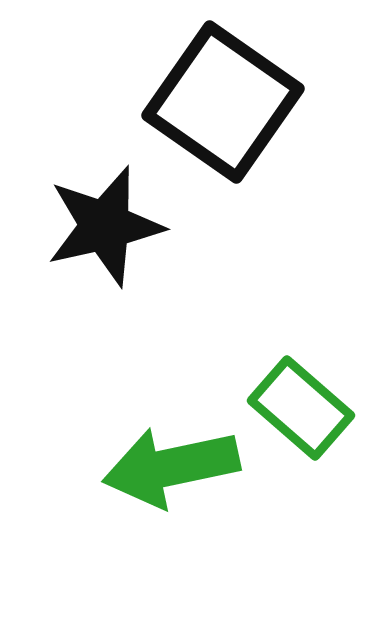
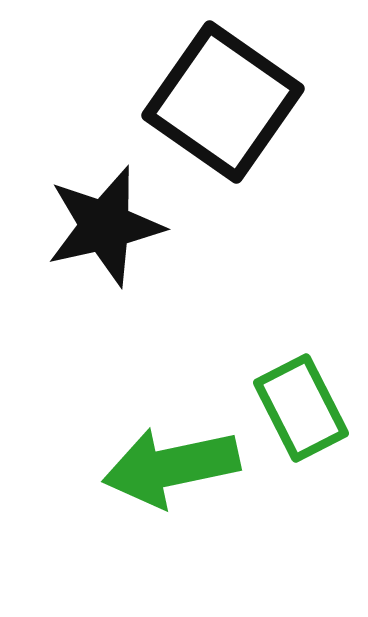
green rectangle: rotated 22 degrees clockwise
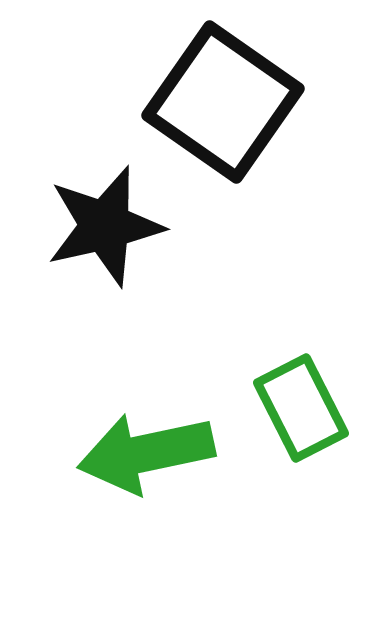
green arrow: moved 25 px left, 14 px up
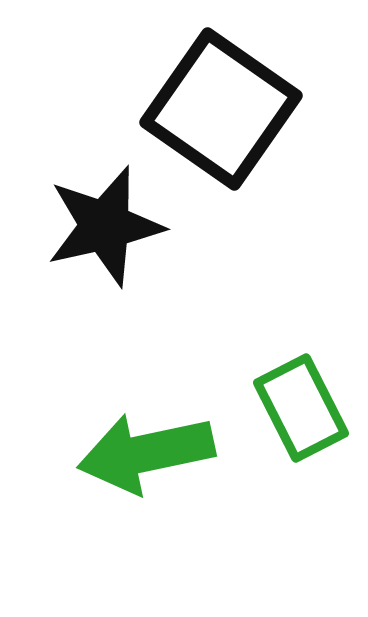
black square: moved 2 px left, 7 px down
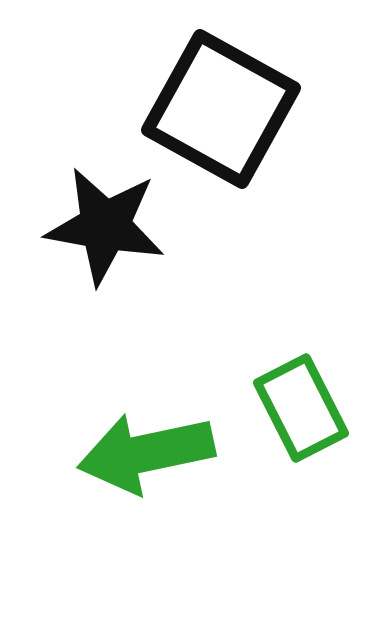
black square: rotated 6 degrees counterclockwise
black star: rotated 23 degrees clockwise
